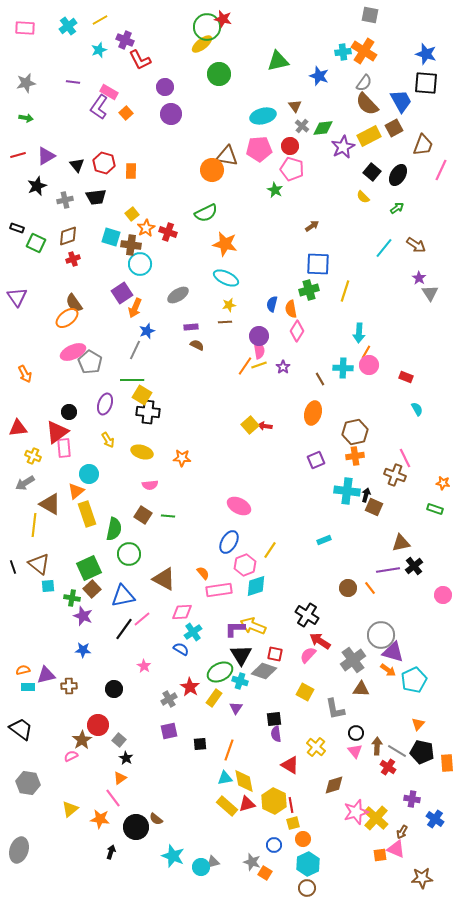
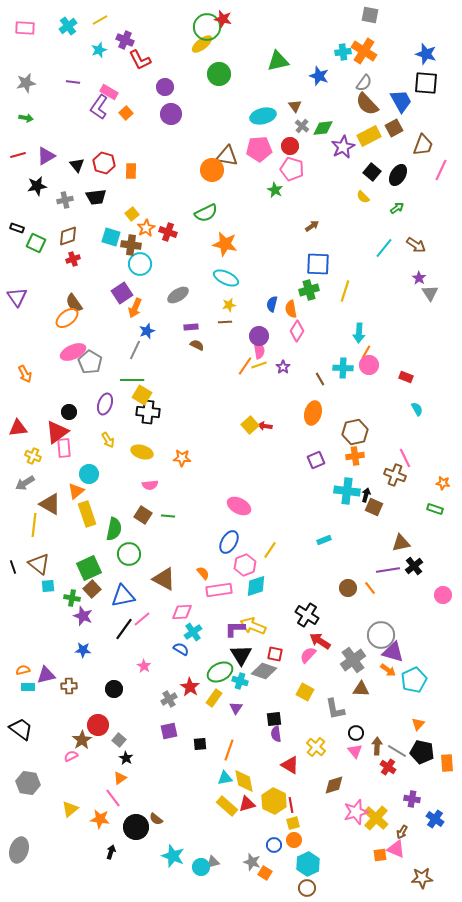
black star at (37, 186): rotated 12 degrees clockwise
orange circle at (303, 839): moved 9 px left, 1 px down
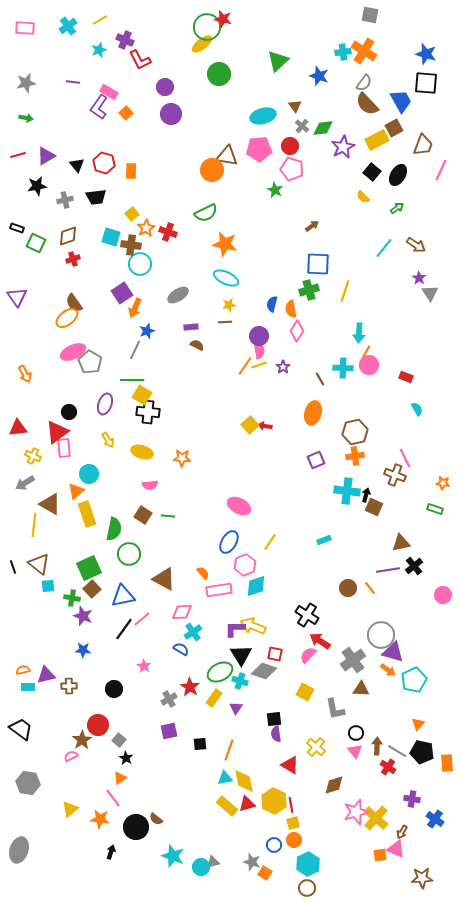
green triangle at (278, 61): rotated 30 degrees counterclockwise
yellow rectangle at (369, 136): moved 8 px right, 4 px down
yellow line at (270, 550): moved 8 px up
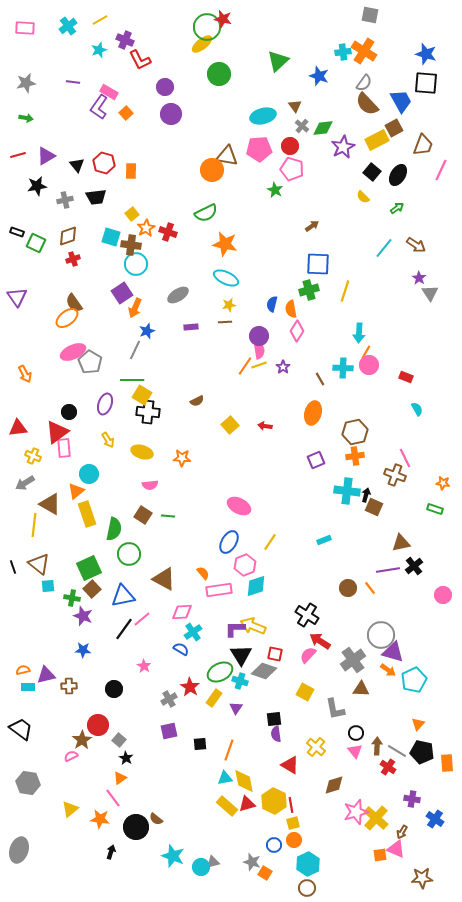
black rectangle at (17, 228): moved 4 px down
cyan circle at (140, 264): moved 4 px left
brown semicircle at (197, 345): moved 56 px down; rotated 128 degrees clockwise
yellow square at (250, 425): moved 20 px left
